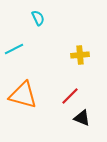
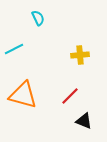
black triangle: moved 2 px right, 3 px down
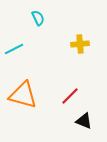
yellow cross: moved 11 px up
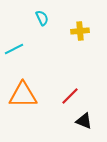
cyan semicircle: moved 4 px right
yellow cross: moved 13 px up
orange triangle: rotated 16 degrees counterclockwise
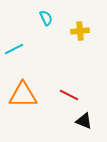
cyan semicircle: moved 4 px right
red line: moved 1 px left, 1 px up; rotated 72 degrees clockwise
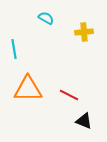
cyan semicircle: rotated 35 degrees counterclockwise
yellow cross: moved 4 px right, 1 px down
cyan line: rotated 72 degrees counterclockwise
orange triangle: moved 5 px right, 6 px up
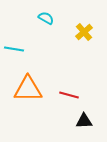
yellow cross: rotated 36 degrees counterclockwise
cyan line: rotated 72 degrees counterclockwise
red line: rotated 12 degrees counterclockwise
black triangle: rotated 24 degrees counterclockwise
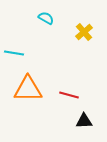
cyan line: moved 4 px down
